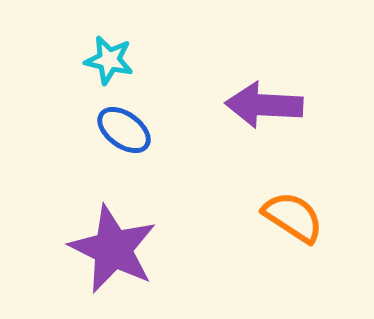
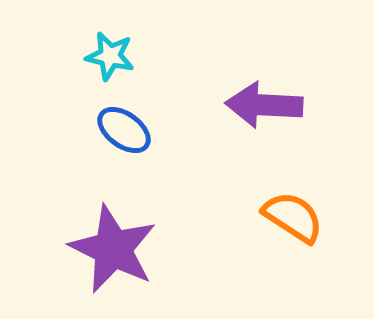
cyan star: moved 1 px right, 4 px up
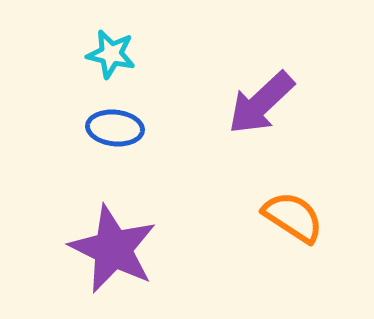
cyan star: moved 1 px right, 2 px up
purple arrow: moved 3 px left, 2 px up; rotated 46 degrees counterclockwise
blue ellipse: moved 9 px left, 2 px up; rotated 30 degrees counterclockwise
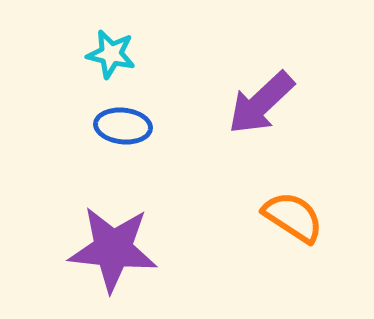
blue ellipse: moved 8 px right, 2 px up
purple star: rotated 20 degrees counterclockwise
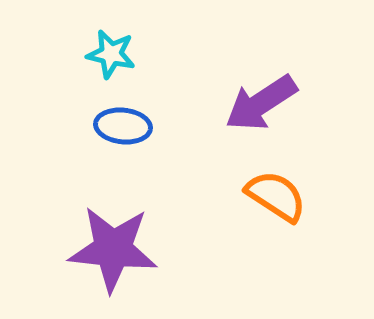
purple arrow: rotated 10 degrees clockwise
orange semicircle: moved 17 px left, 21 px up
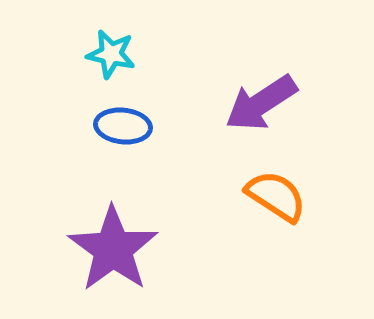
purple star: rotated 30 degrees clockwise
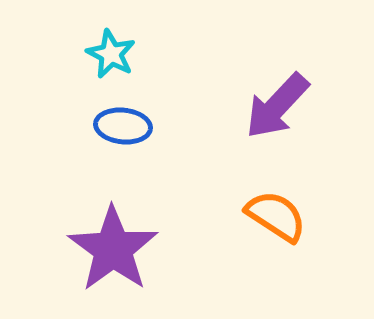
cyan star: rotated 15 degrees clockwise
purple arrow: moved 16 px right, 3 px down; rotated 14 degrees counterclockwise
orange semicircle: moved 20 px down
